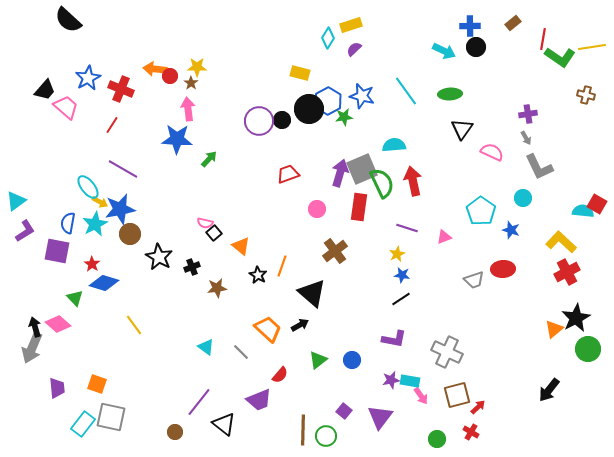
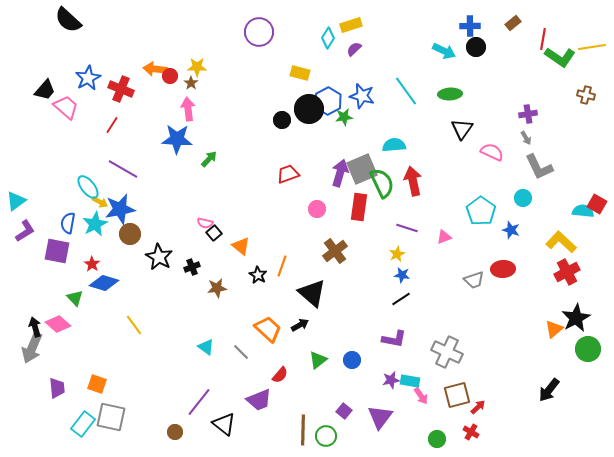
purple circle at (259, 121): moved 89 px up
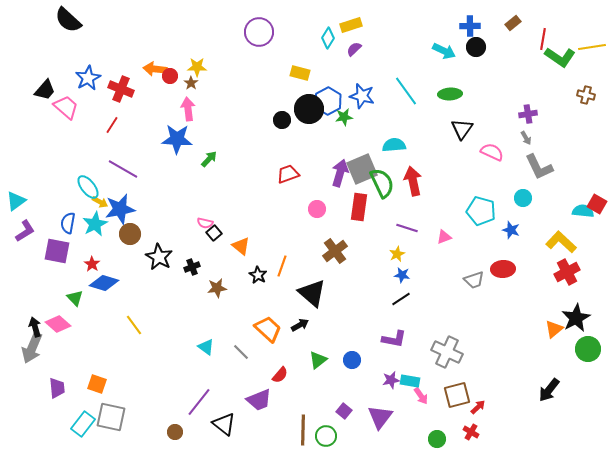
cyan pentagon at (481, 211): rotated 20 degrees counterclockwise
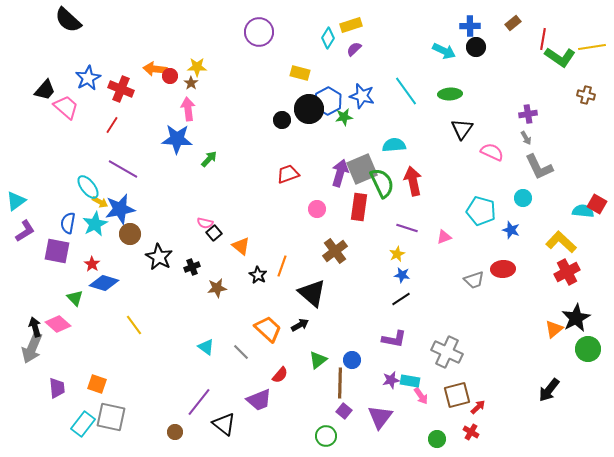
brown line at (303, 430): moved 37 px right, 47 px up
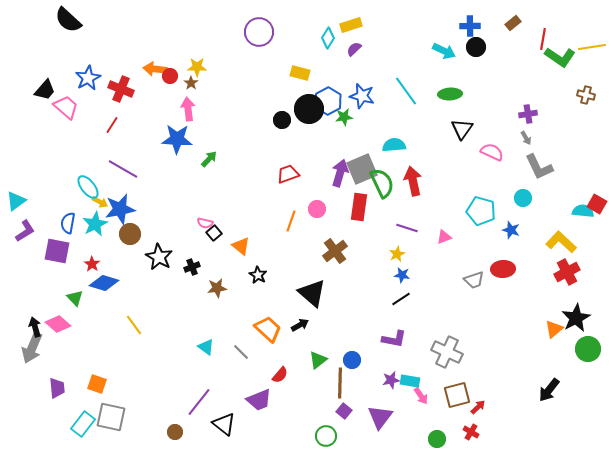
orange line at (282, 266): moved 9 px right, 45 px up
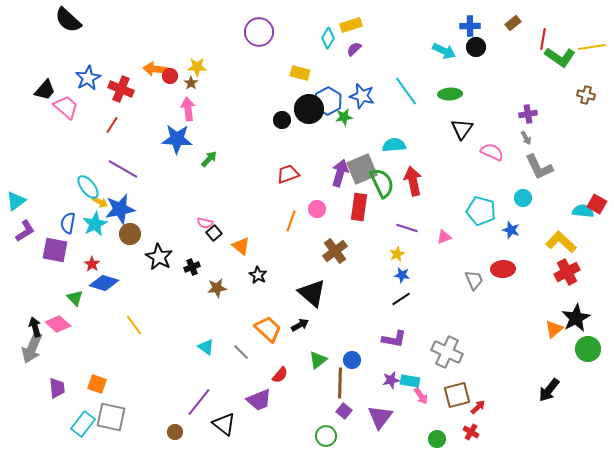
purple square at (57, 251): moved 2 px left, 1 px up
gray trapezoid at (474, 280): rotated 95 degrees counterclockwise
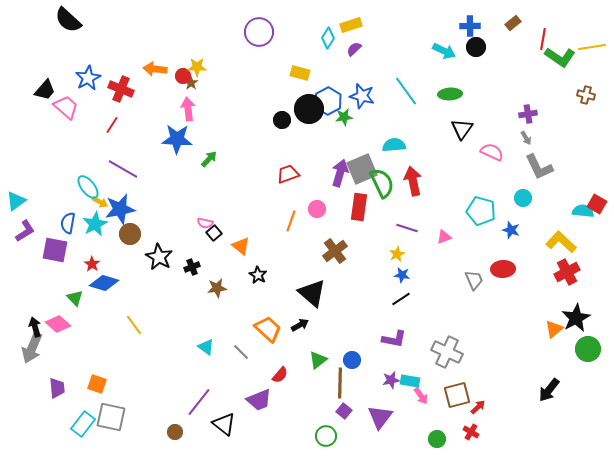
red circle at (170, 76): moved 13 px right
